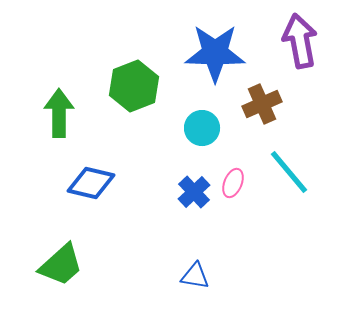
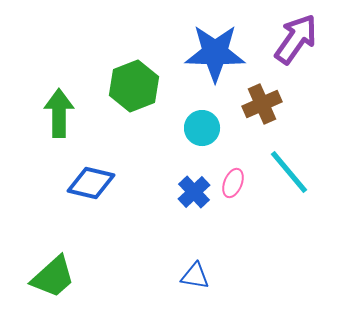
purple arrow: moved 4 px left, 2 px up; rotated 46 degrees clockwise
green trapezoid: moved 8 px left, 12 px down
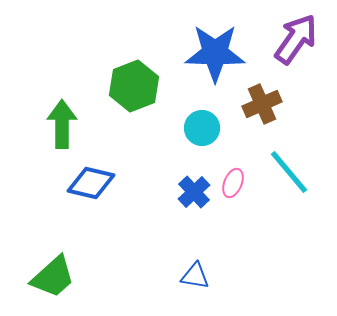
green arrow: moved 3 px right, 11 px down
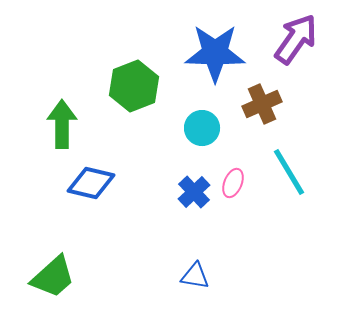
cyan line: rotated 9 degrees clockwise
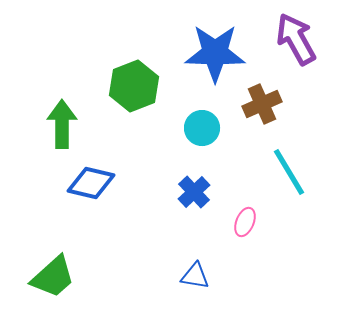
purple arrow: rotated 64 degrees counterclockwise
pink ellipse: moved 12 px right, 39 px down
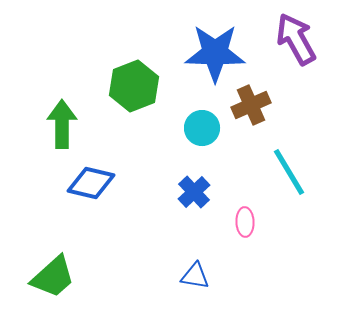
brown cross: moved 11 px left, 1 px down
pink ellipse: rotated 24 degrees counterclockwise
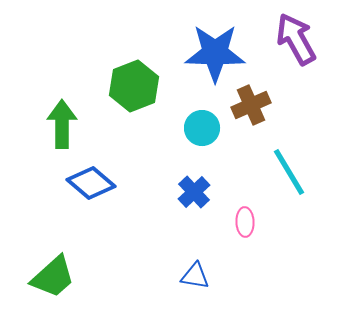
blue diamond: rotated 27 degrees clockwise
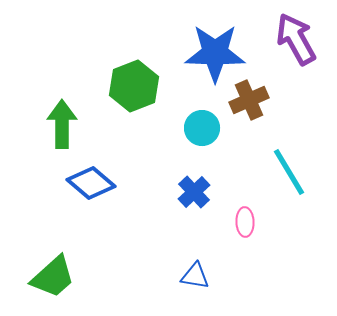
brown cross: moved 2 px left, 5 px up
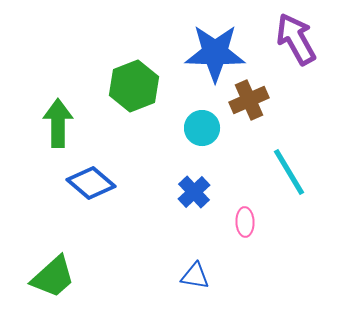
green arrow: moved 4 px left, 1 px up
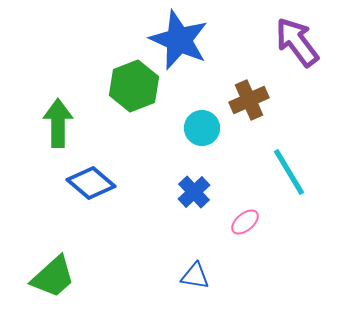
purple arrow: moved 1 px right, 3 px down; rotated 8 degrees counterclockwise
blue star: moved 36 px left, 13 px up; rotated 22 degrees clockwise
pink ellipse: rotated 52 degrees clockwise
